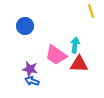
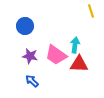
purple star: moved 13 px up
blue arrow: rotated 24 degrees clockwise
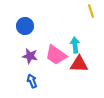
cyan arrow: rotated 14 degrees counterclockwise
blue arrow: rotated 24 degrees clockwise
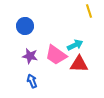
yellow line: moved 2 px left
cyan arrow: rotated 70 degrees clockwise
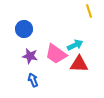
blue circle: moved 1 px left, 3 px down
pink trapezoid: moved 1 px up
blue arrow: moved 1 px right, 1 px up
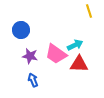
blue circle: moved 3 px left, 1 px down
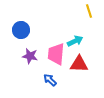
cyan arrow: moved 4 px up
pink trapezoid: rotated 60 degrees clockwise
blue arrow: moved 17 px right; rotated 24 degrees counterclockwise
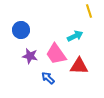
cyan arrow: moved 5 px up
pink trapezoid: rotated 40 degrees counterclockwise
red triangle: moved 2 px down
blue arrow: moved 2 px left, 2 px up
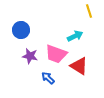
pink trapezoid: rotated 35 degrees counterclockwise
red triangle: rotated 30 degrees clockwise
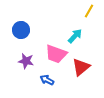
yellow line: rotated 48 degrees clockwise
cyan arrow: rotated 21 degrees counterclockwise
purple star: moved 4 px left, 5 px down
red triangle: moved 2 px right, 1 px down; rotated 48 degrees clockwise
blue arrow: moved 1 px left, 2 px down; rotated 16 degrees counterclockwise
